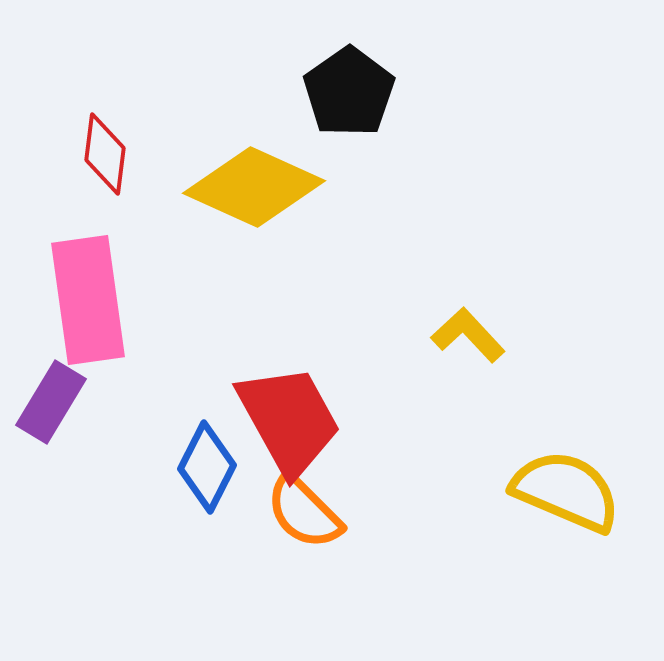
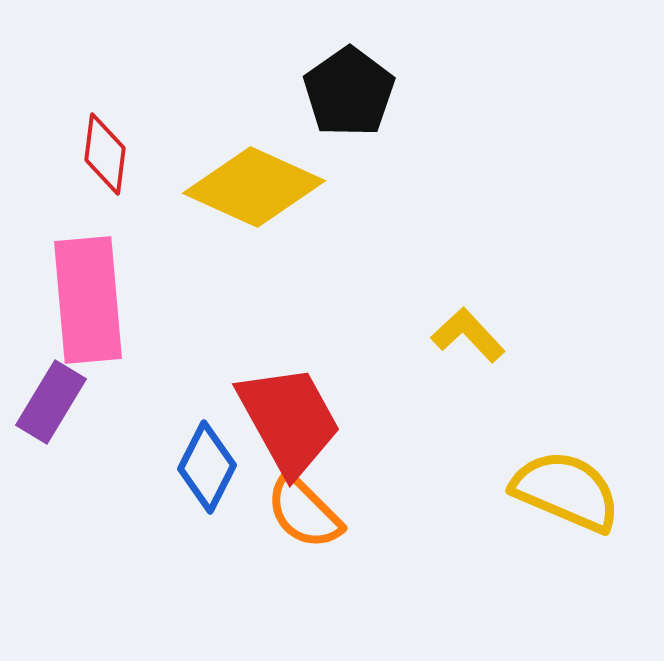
pink rectangle: rotated 3 degrees clockwise
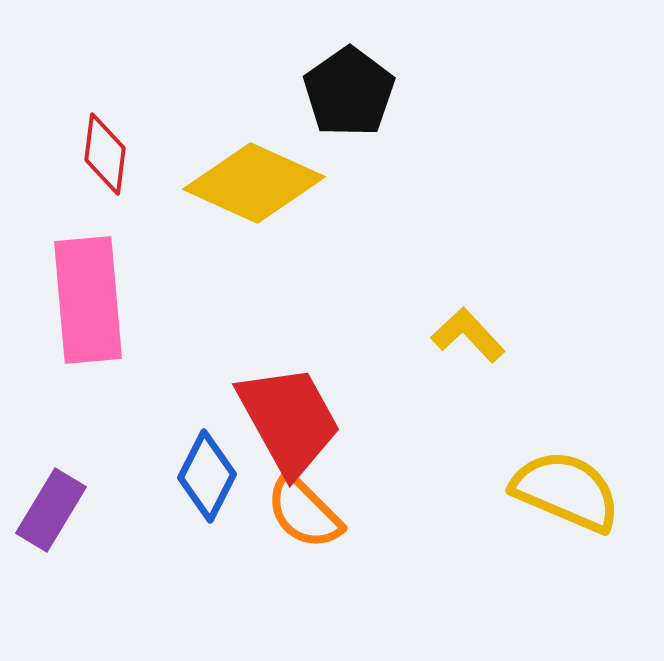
yellow diamond: moved 4 px up
purple rectangle: moved 108 px down
blue diamond: moved 9 px down
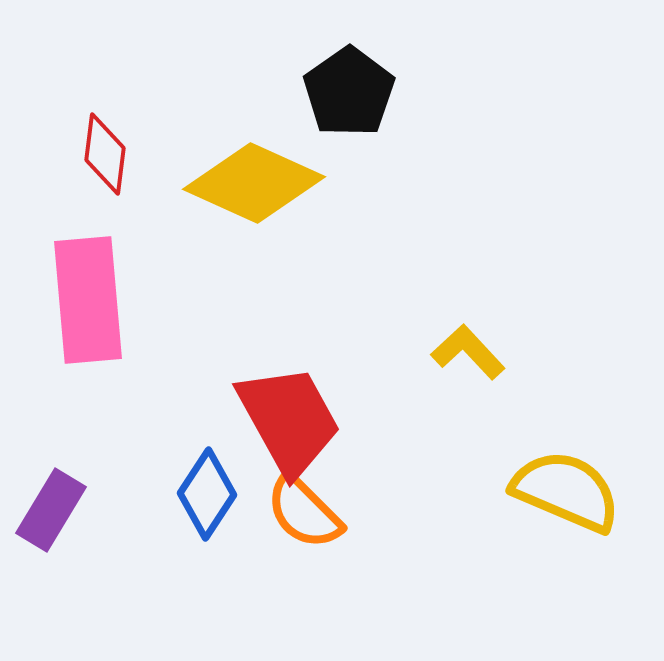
yellow L-shape: moved 17 px down
blue diamond: moved 18 px down; rotated 6 degrees clockwise
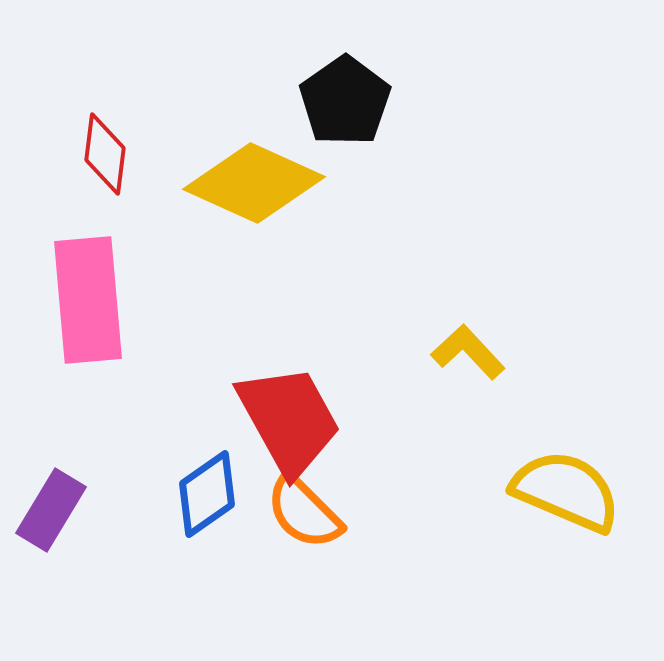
black pentagon: moved 4 px left, 9 px down
blue diamond: rotated 22 degrees clockwise
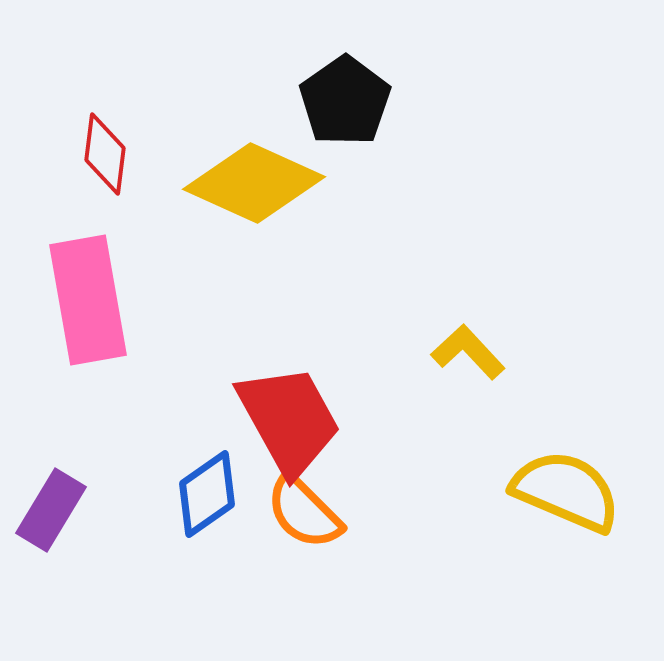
pink rectangle: rotated 5 degrees counterclockwise
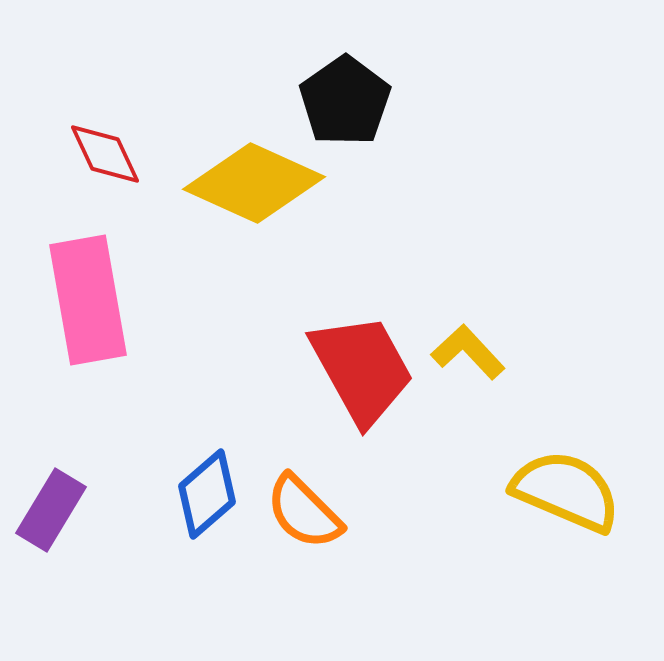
red diamond: rotated 32 degrees counterclockwise
red trapezoid: moved 73 px right, 51 px up
blue diamond: rotated 6 degrees counterclockwise
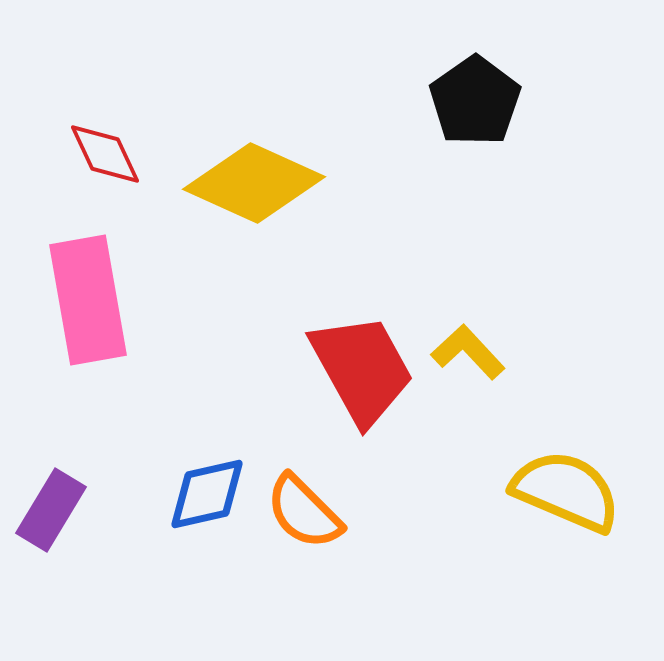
black pentagon: moved 130 px right
blue diamond: rotated 28 degrees clockwise
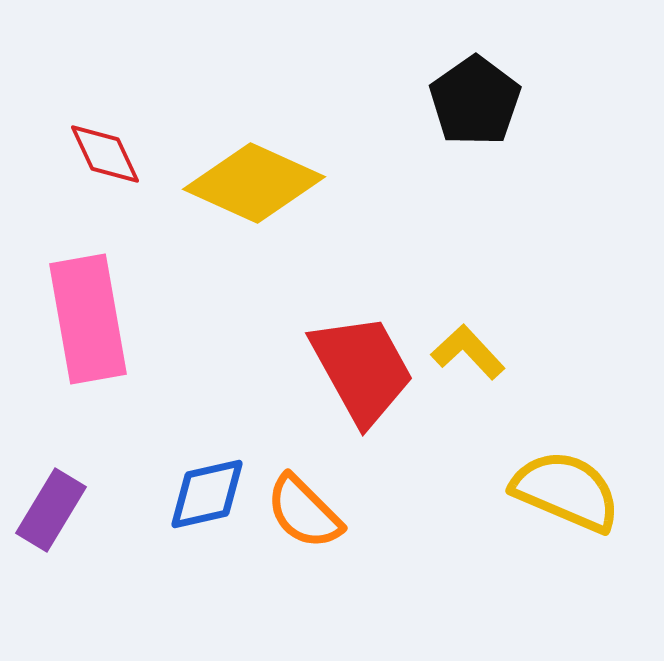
pink rectangle: moved 19 px down
